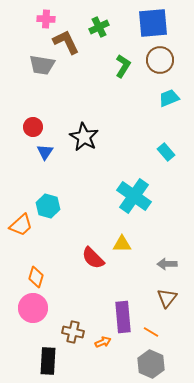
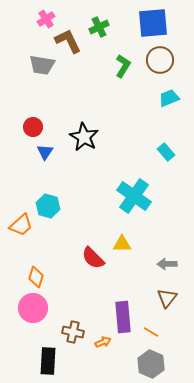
pink cross: rotated 36 degrees counterclockwise
brown L-shape: moved 2 px right, 1 px up
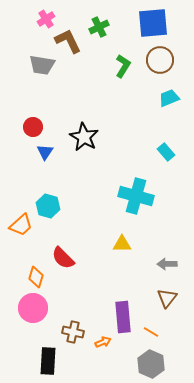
cyan cross: moved 2 px right; rotated 20 degrees counterclockwise
red semicircle: moved 30 px left
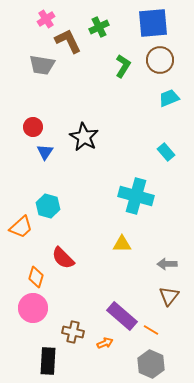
orange trapezoid: moved 2 px down
brown triangle: moved 2 px right, 2 px up
purple rectangle: moved 1 px left, 1 px up; rotated 44 degrees counterclockwise
orange line: moved 2 px up
orange arrow: moved 2 px right, 1 px down
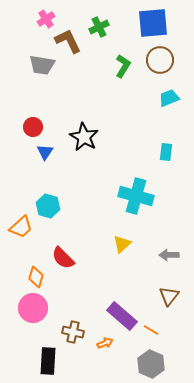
cyan rectangle: rotated 48 degrees clockwise
yellow triangle: rotated 42 degrees counterclockwise
gray arrow: moved 2 px right, 9 px up
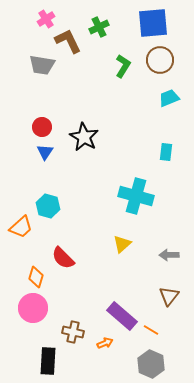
red circle: moved 9 px right
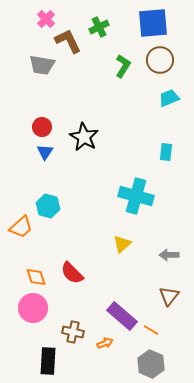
pink cross: rotated 12 degrees counterclockwise
red semicircle: moved 9 px right, 15 px down
orange diamond: rotated 35 degrees counterclockwise
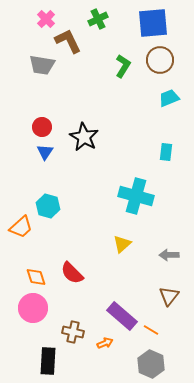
green cross: moved 1 px left, 8 px up
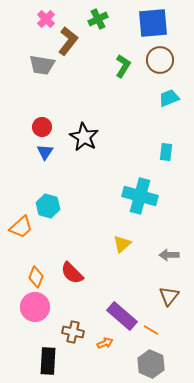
brown L-shape: rotated 64 degrees clockwise
cyan cross: moved 4 px right
orange diamond: rotated 40 degrees clockwise
pink circle: moved 2 px right, 1 px up
